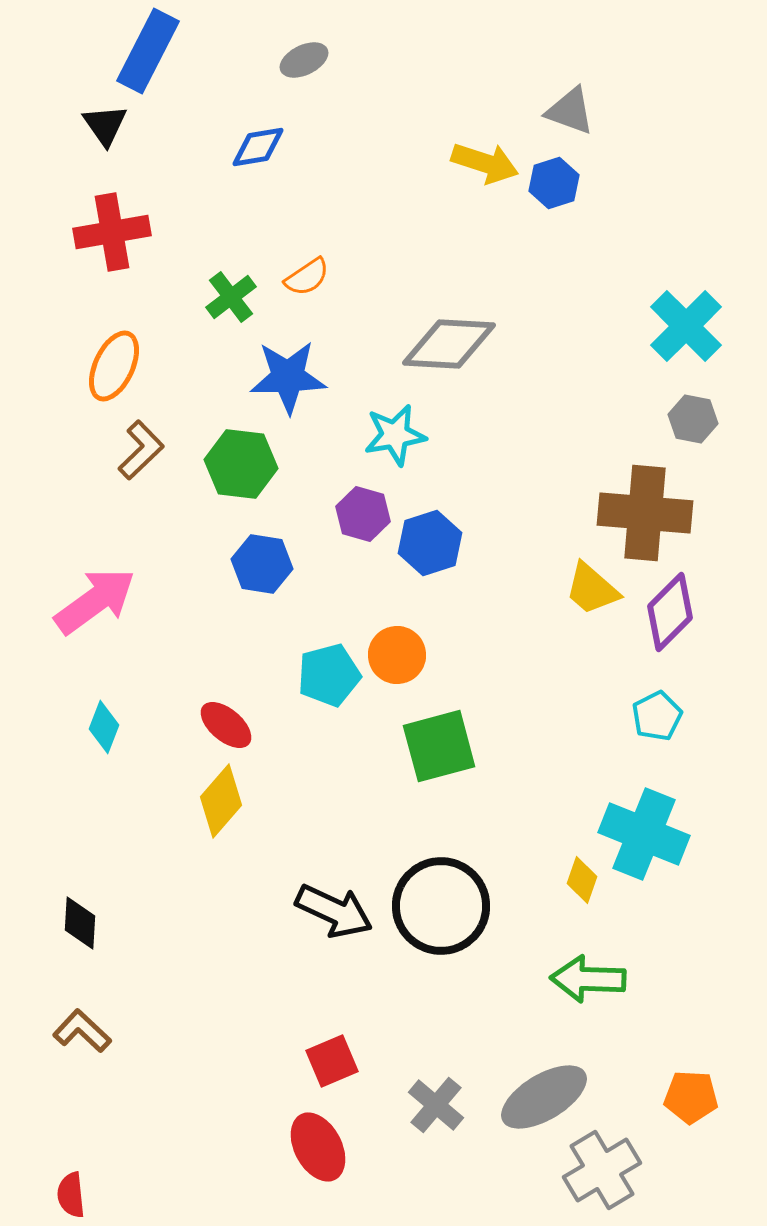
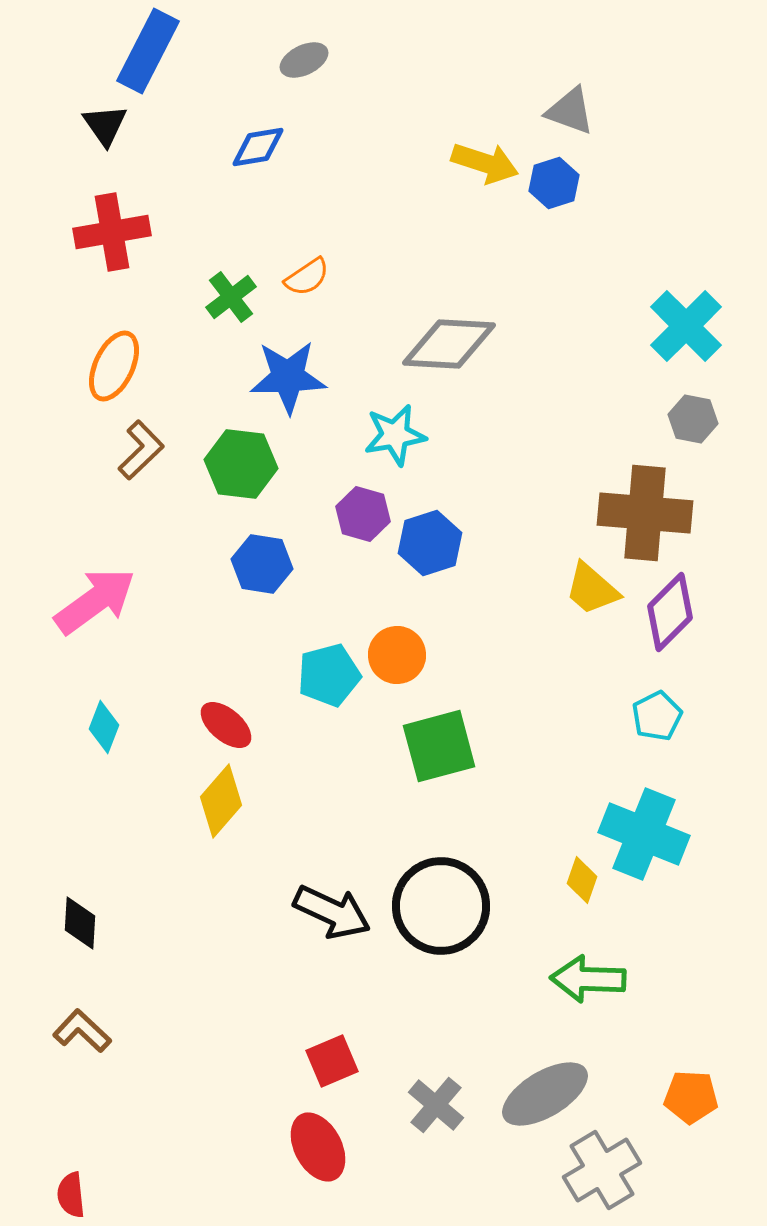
black arrow at (334, 911): moved 2 px left, 1 px down
gray ellipse at (544, 1097): moved 1 px right, 3 px up
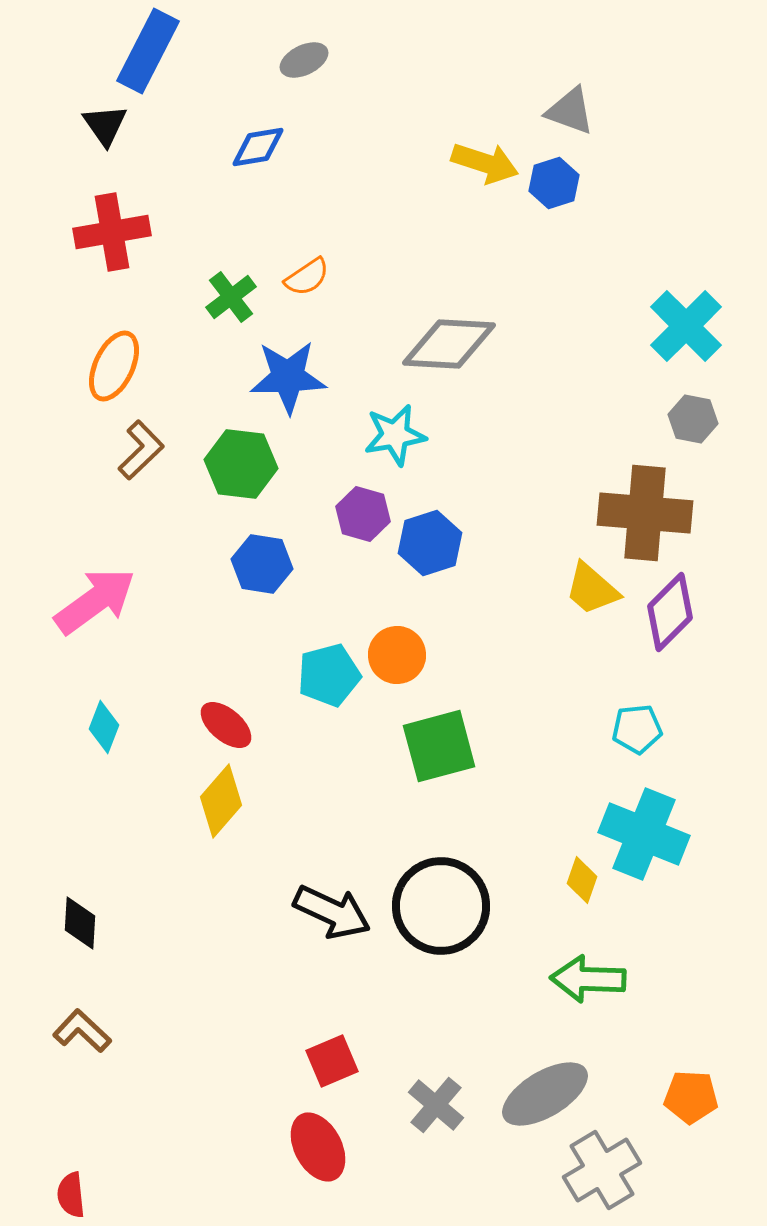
cyan pentagon at (657, 716): moved 20 px left, 13 px down; rotated 21 degrees clockwise
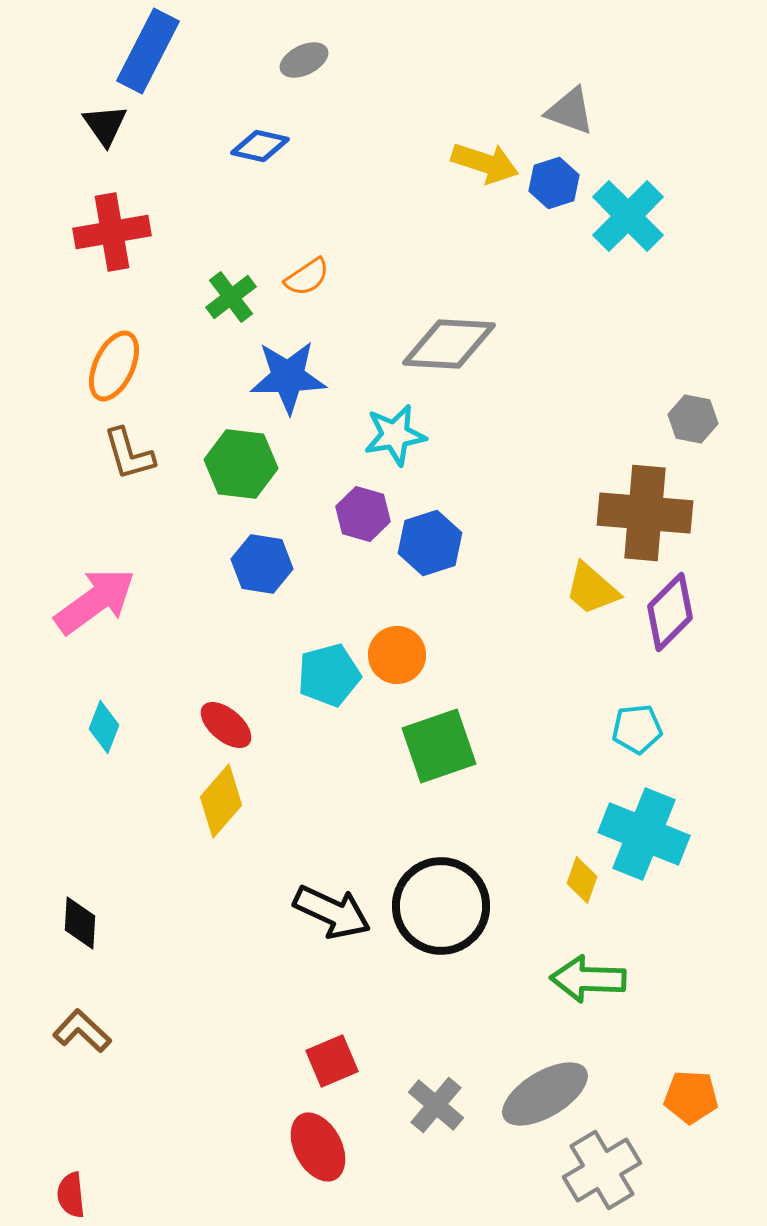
blue diamond at (258, 147): moved 2 px right, 1 px up; rotated 22 degrees clockwise
cyan cross at (686, 326): moved 58 px left, 110 px up
brown L-shape at (141, 450): moved 12 px left, 4 px down; rotated 118 degrees clockwise
green square at (439, 746): rotated 4 degrees counterclockwise
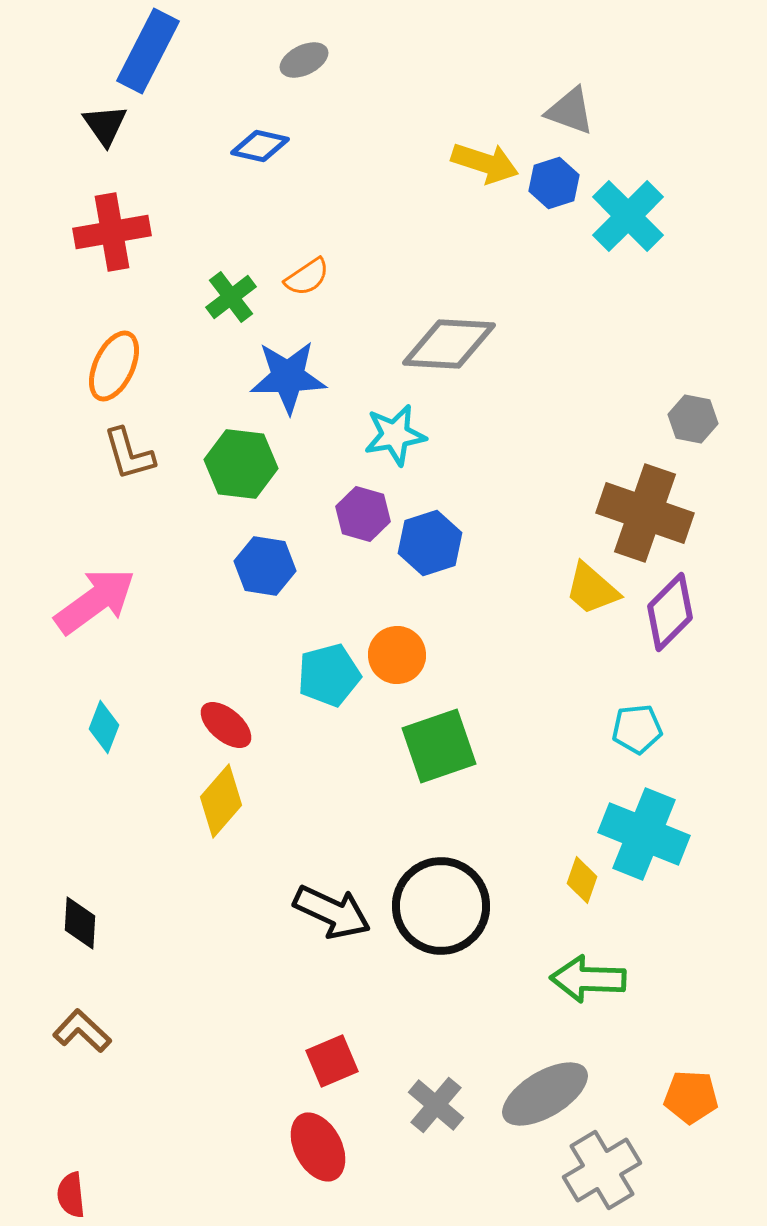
brown cross at (645, 513): rotated 14 degrees clockwise
blue hexagon at (262, 564): moved 3 px right, 2 px down
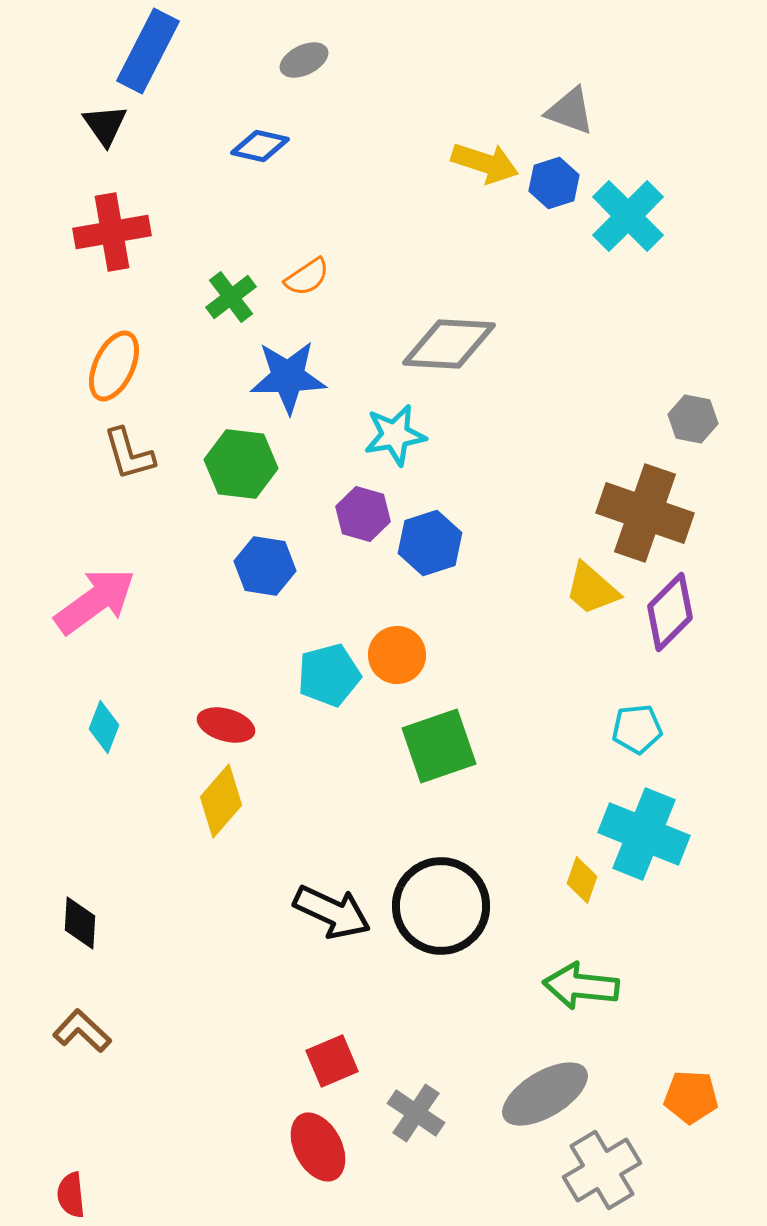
red ellipse at (226, 725): rotated 24 degrees counterclockwise
green arrow at (588, 979): moved 7 px left, 7 px down; rotated 4 degrees clockwise
gray cross at (436, 1105): moved 20 px left, 8 px down; rotated 6 degrees counterclockwise
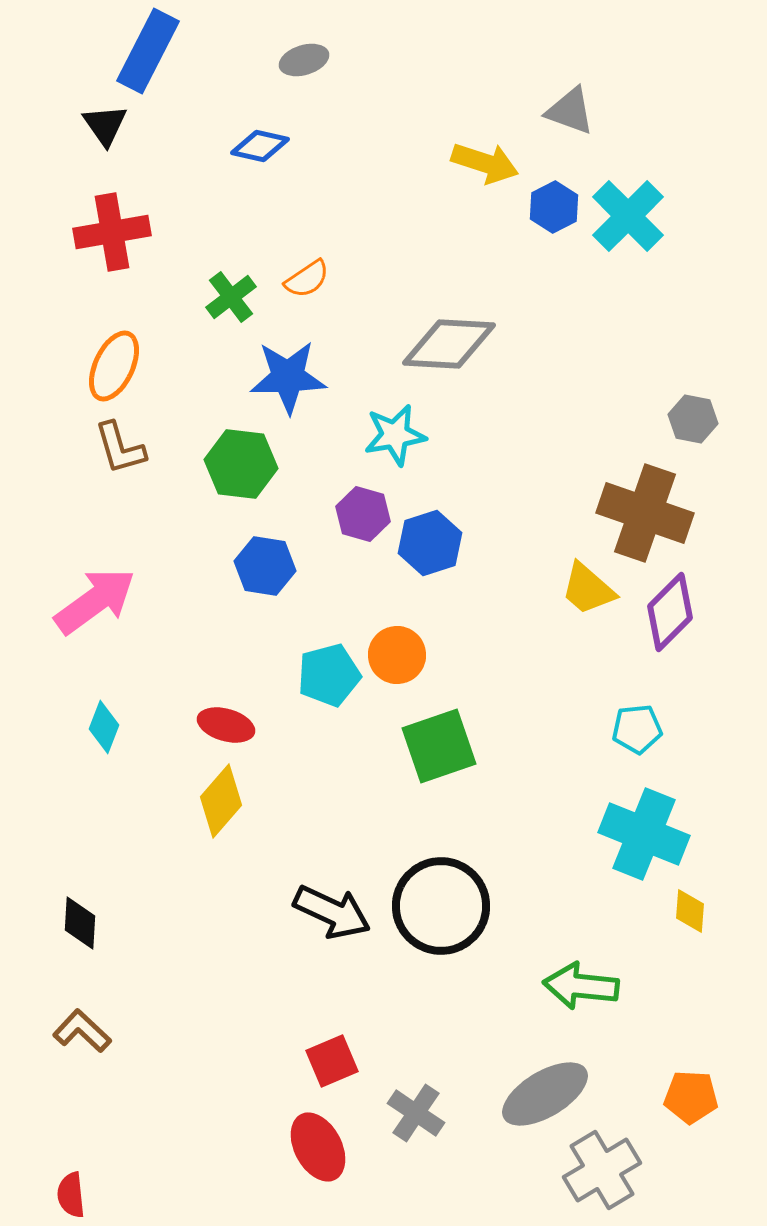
gray ellipse at (304, 60): rotated 9 degrees clockwise
blue hexagon at (554, 183): moved 24 px down; rotated 9 degrees counterclockwise
orange semicircle at (307, 277): moved 2 px down
brown L-shape at (129, 454): moved 9 px left, 6 px up
yellow trapezoid at (592, 589): moved 4 px left
yellow diamond at (582, 880): moved 108 px right, 31 px down; rotated 15 degrees counterclockwise
